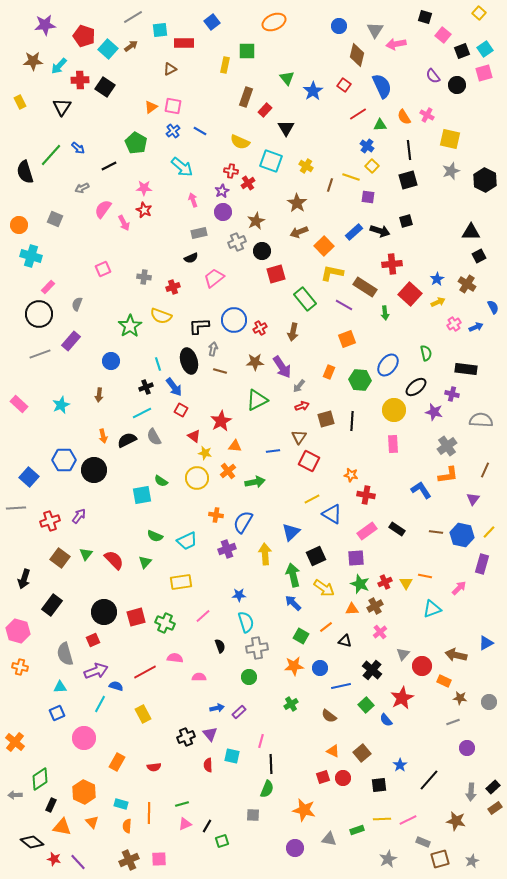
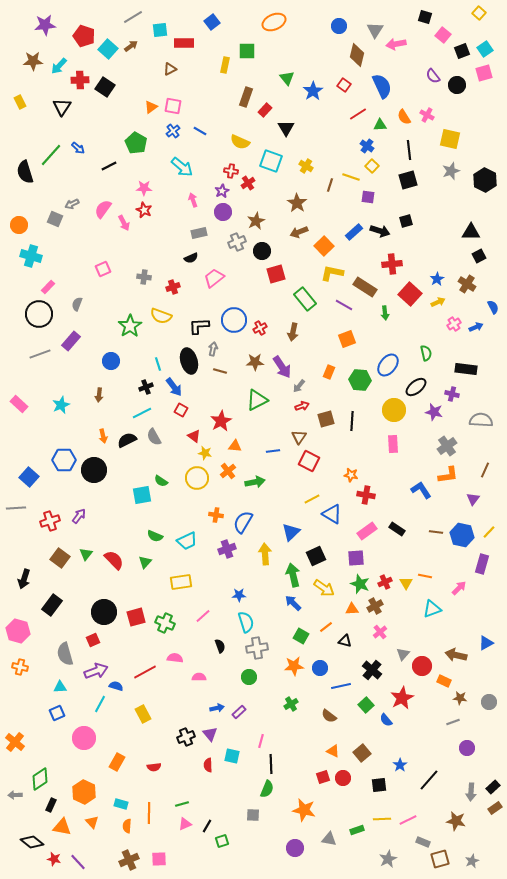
gray arrow at (82, 188): moved 10 px left, 16 px down
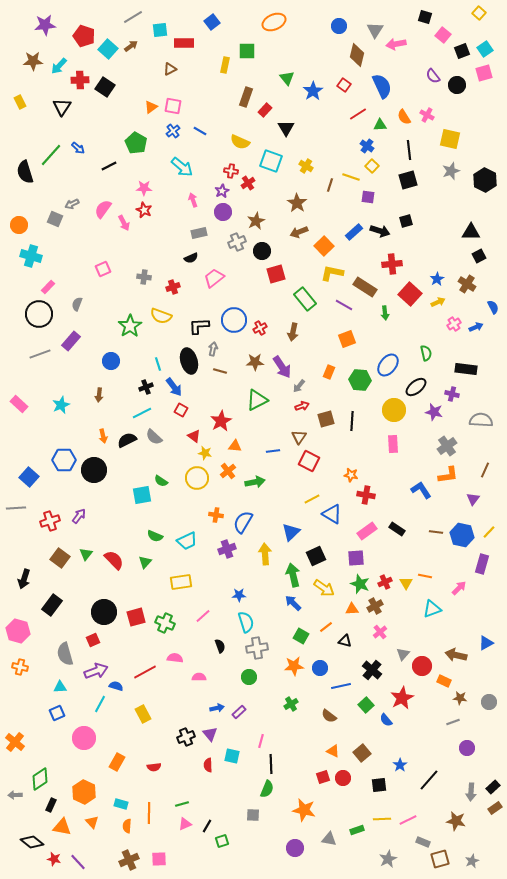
gray semicircle at (154, 437): rotated 18 degrees counterclockwise
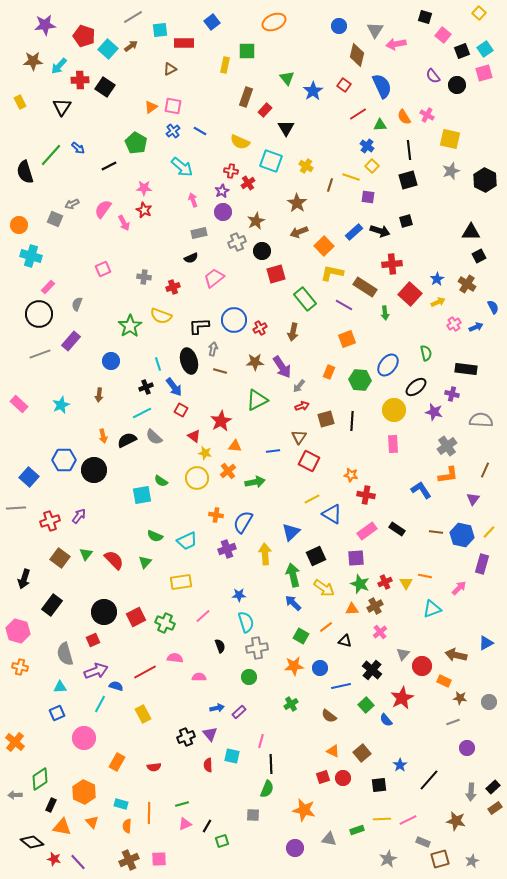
red square at (136, 617): rotated 12 degrees counterclockwise
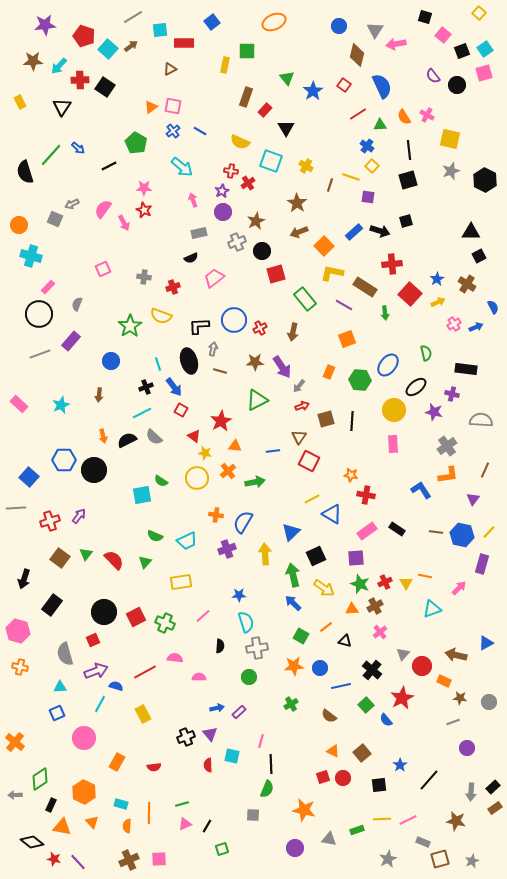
black semicircle at (220, 646): rotated 24 degrees clockwise
green square at (222, 841): moved 8 px down
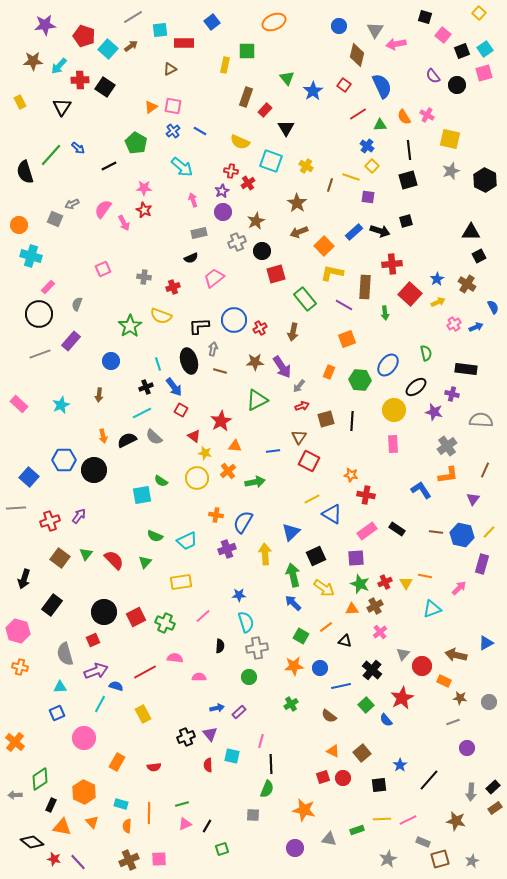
brown rectangle at (365, 287): rotated 60 degrees clockwise
